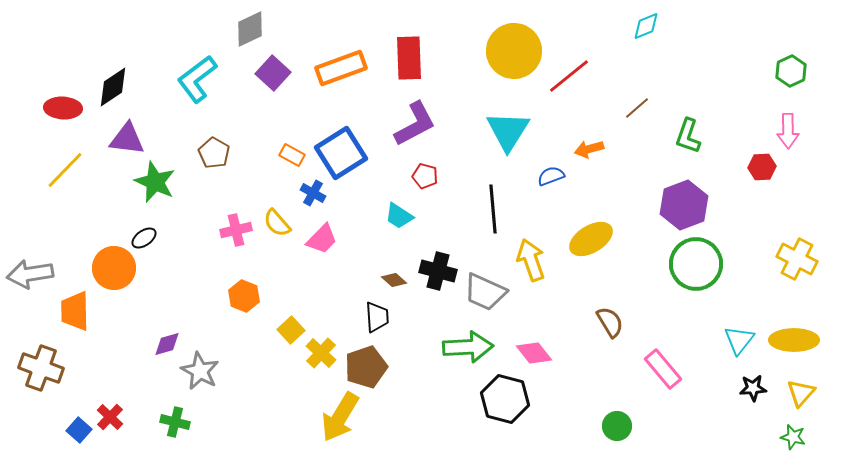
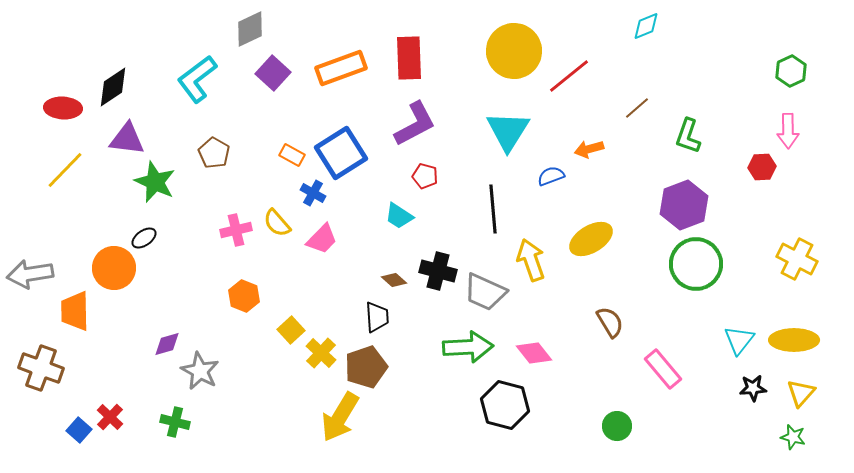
black hexagon at (505, 399): moved 6 px down
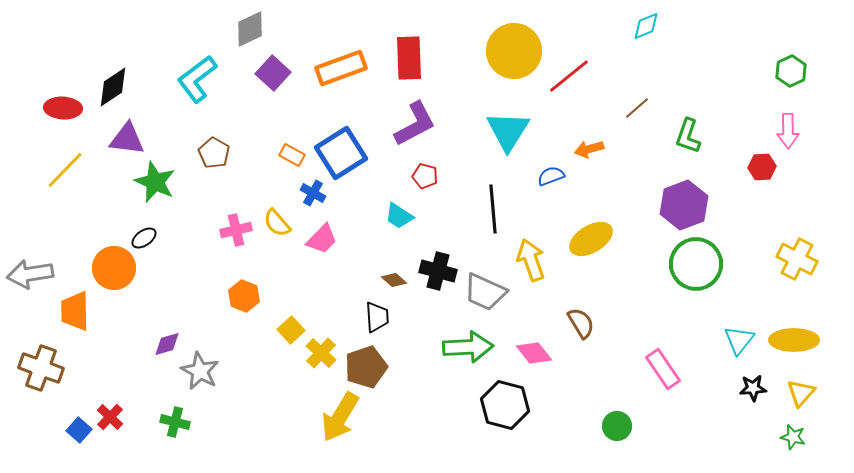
brown semicircle at (610, 322): moved 29 px left, 1 px down
pink rectangle at (663, 369): rotated 6 degrees clockwise
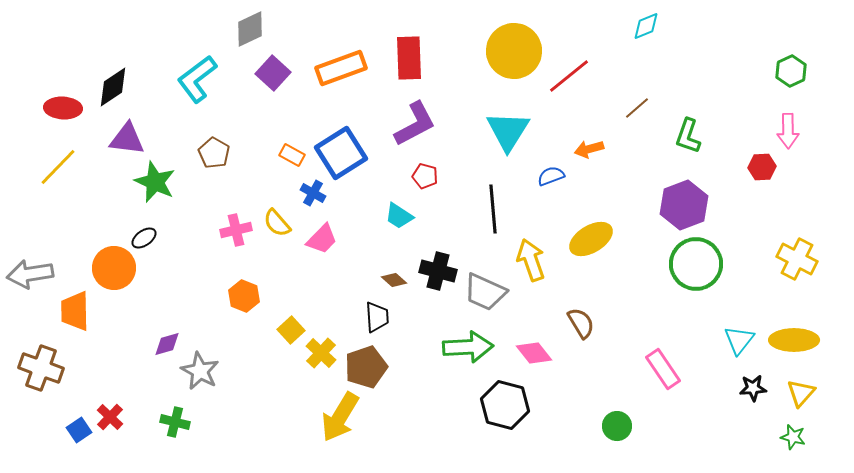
yellow line at (65, 170): moved 7 px left, 3 px up
blue square at (79, 430): rotated 15 degrees clockwise
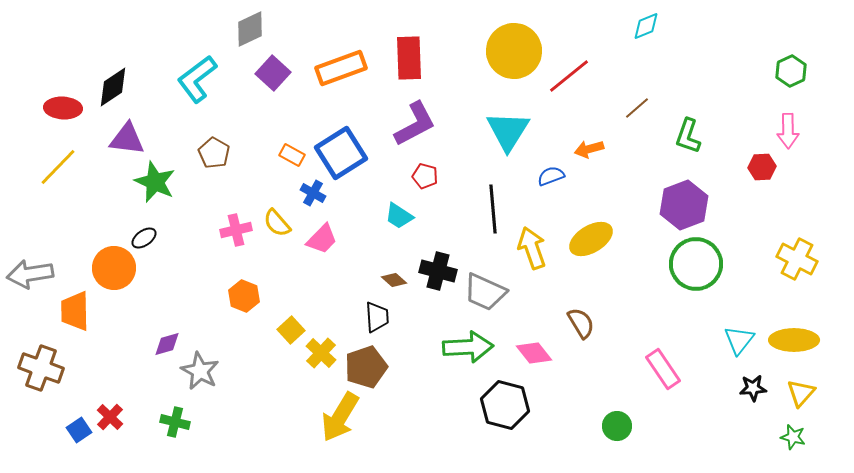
yellow arrow at (531, 260): moved 1 px right, 12 px up
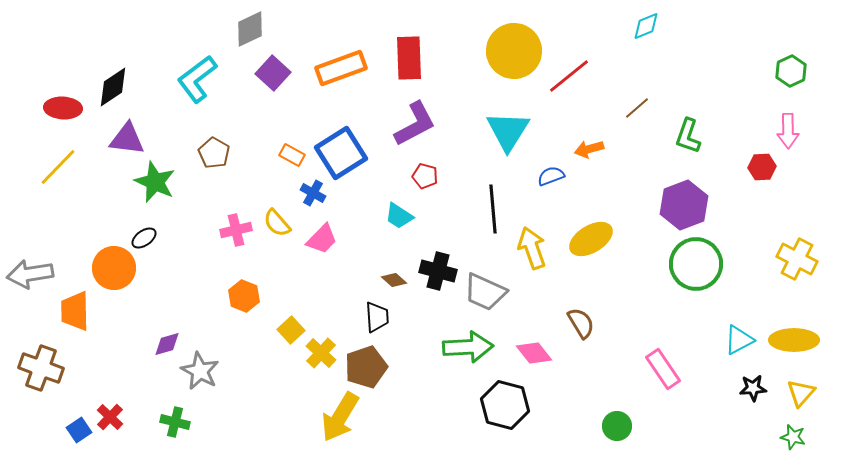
cyan triangle at (739, 340): rotated 24 degrees clockwise
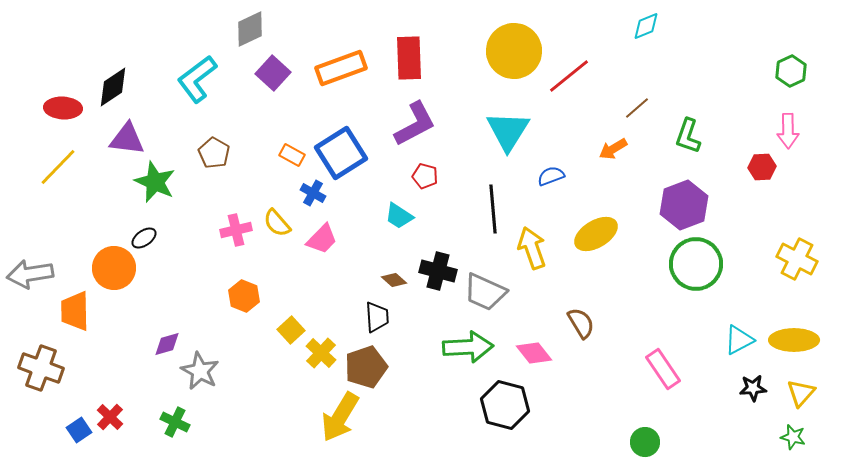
orange arrow at (589, 149): moved 24 px right; rotated 16 degrees counterclockwise
yellow ellipse at (591, 239): moved 5 px right, 5 px up
green cross at (175, 422): rotated 12 degrees clockwise
green circle at (617, 426): moved 28 px right, 16 px down
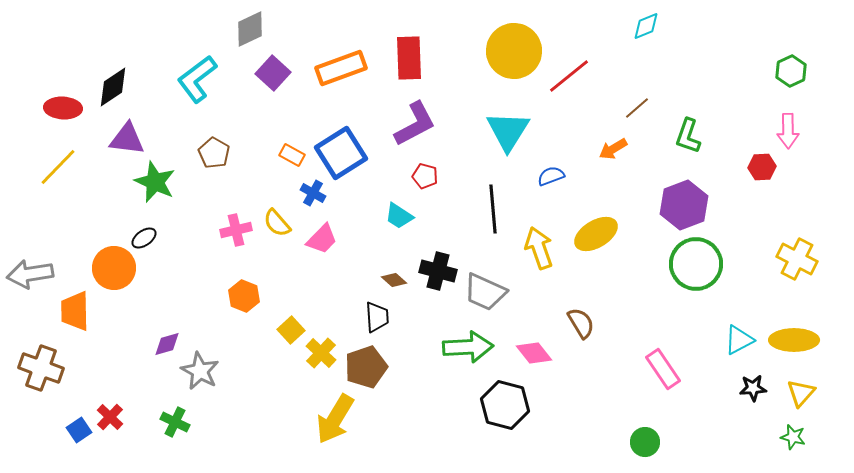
yellow arrow at (532, 248): moved 7 px right
yellow arrow at (340, 417): moved 5 px left, 2 px down
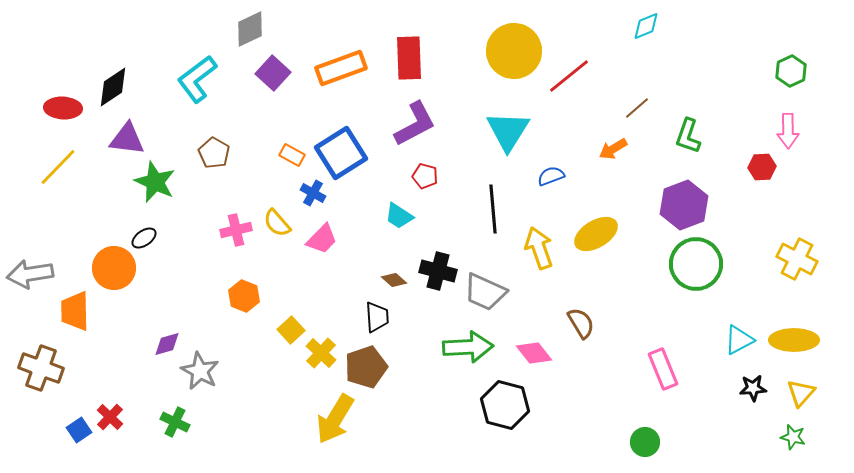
pink rectangle at (663, 369): rotated 12 degrees clockwise
